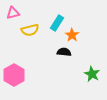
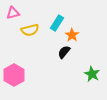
black semicircle: rotated 56 degrees counterclockwise
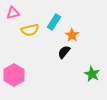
cyan rectangle: moved 3 px left, 1 px up
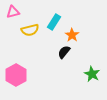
pink triangle: moved 1 px up
pink hexagon: moved 2 px right
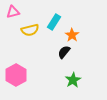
green star: moved 19 px left, 6 px down; rotated 14 degrees clockwise
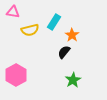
pink triangle: rotated 24 degrees clockwise
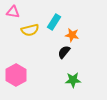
orange star: rotated 24 degrees counterclockwise
green star: rotated 28 degrees clockwise
